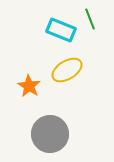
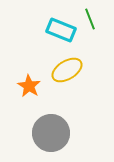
gray circle: moved 1 px right, 1 px up
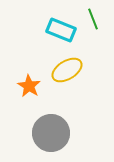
green line: moved 3 px right
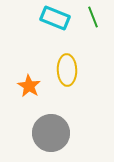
green line: moved 2 px up
cyan rectangle: moved 6 px left, 12 px up
yellow ellipse: rotated 60 degrees counterclockwise
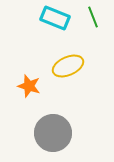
yellow ellipse: moved 1 px right, 4 px up; rotated 68 degrees clockwise
orange star: rotated 15 degrees counterclockwise
gray circle: moved 2 px right
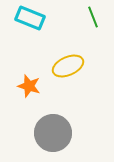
cyan rectangle: moved 25 px left
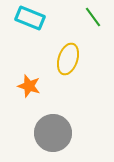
green line: rotated 15 degrees counterclockwise
yellow ellipse: moved 7 px up; rotated 48 degrees counterclockwise
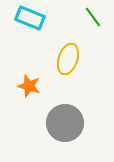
gray circle: moved 12 px right, 10 px up
